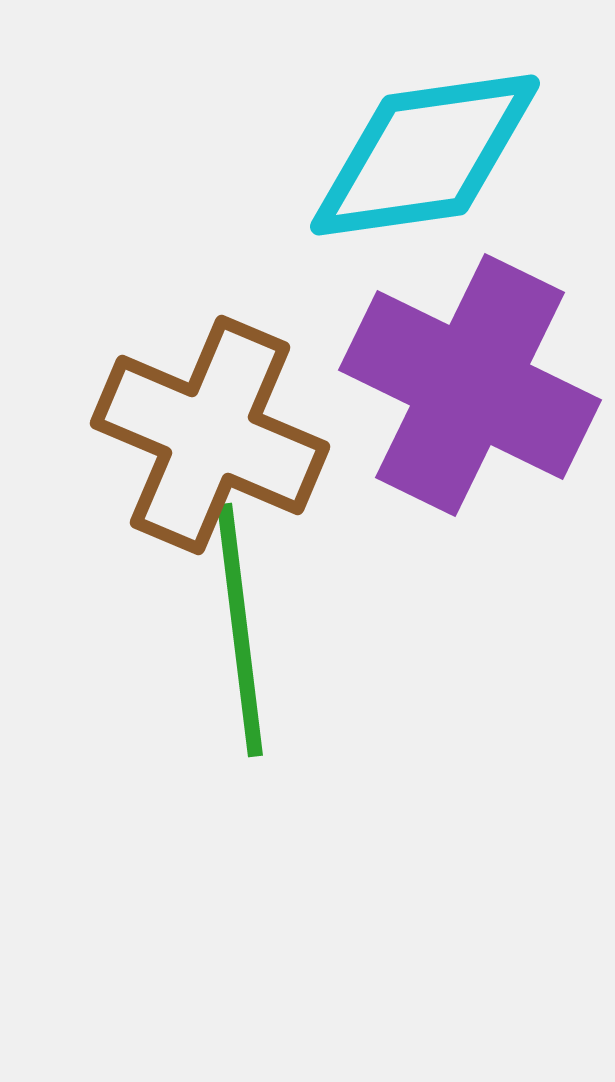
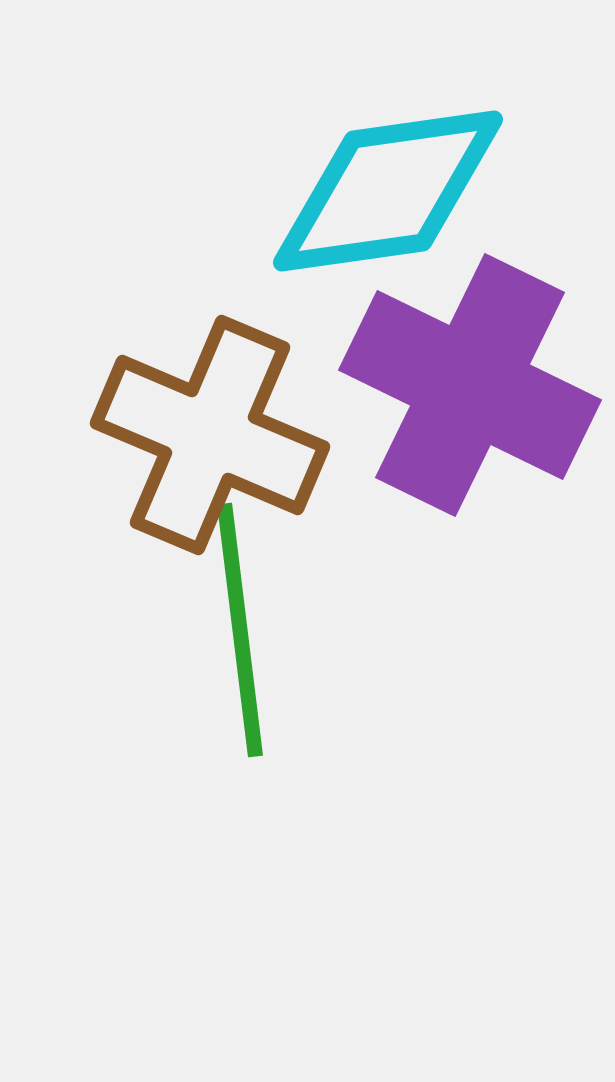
cyan diamond: moved 37 px left, 36 px down
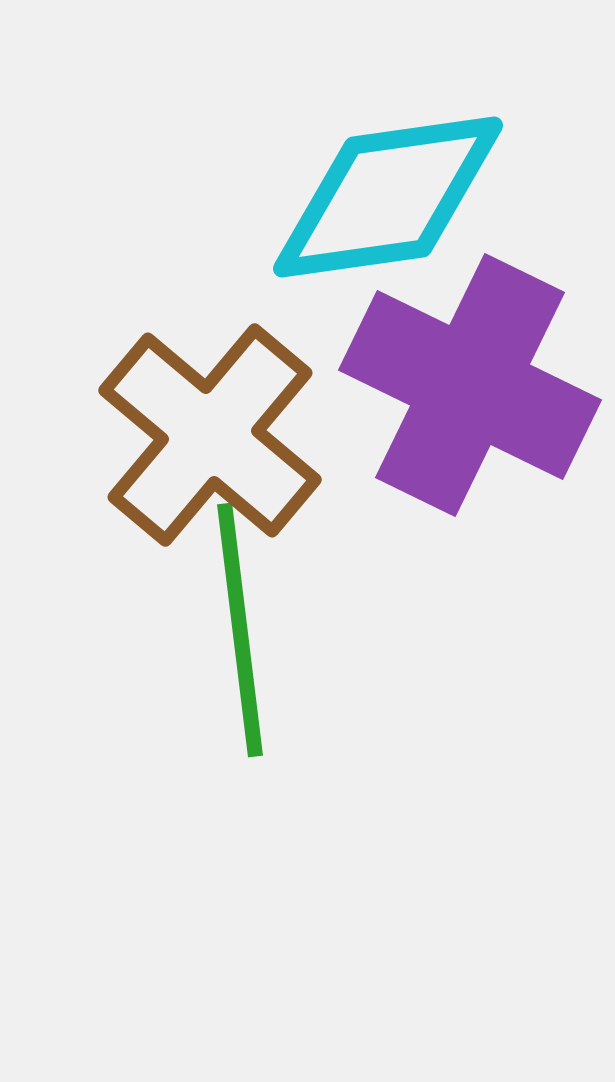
cyan diamond: moved 6 px down
brown cross: rotated 17 degrees clockwise
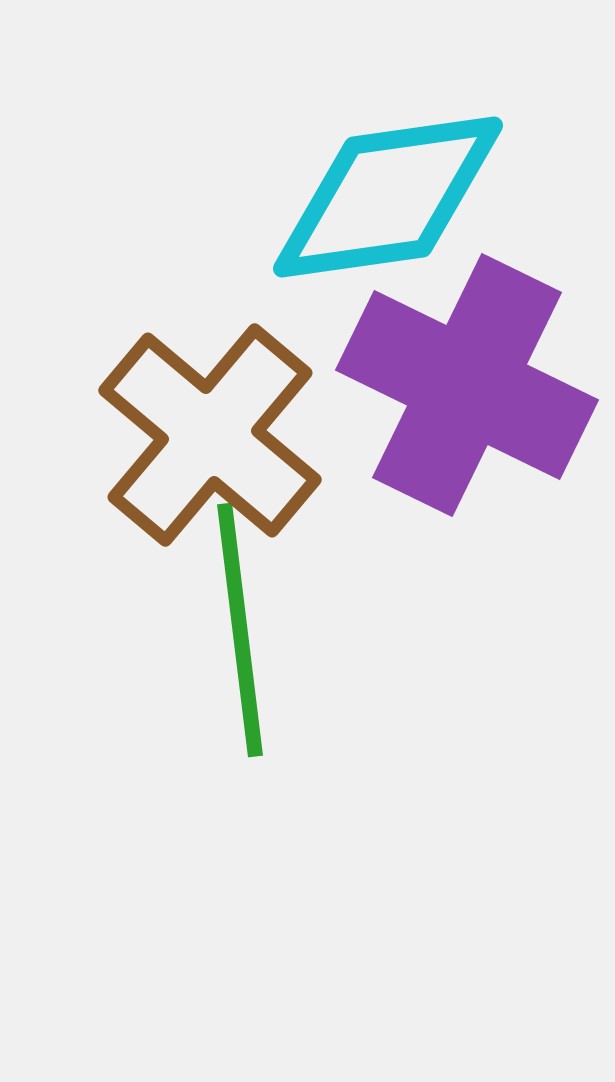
purple cross: moved 3 px left
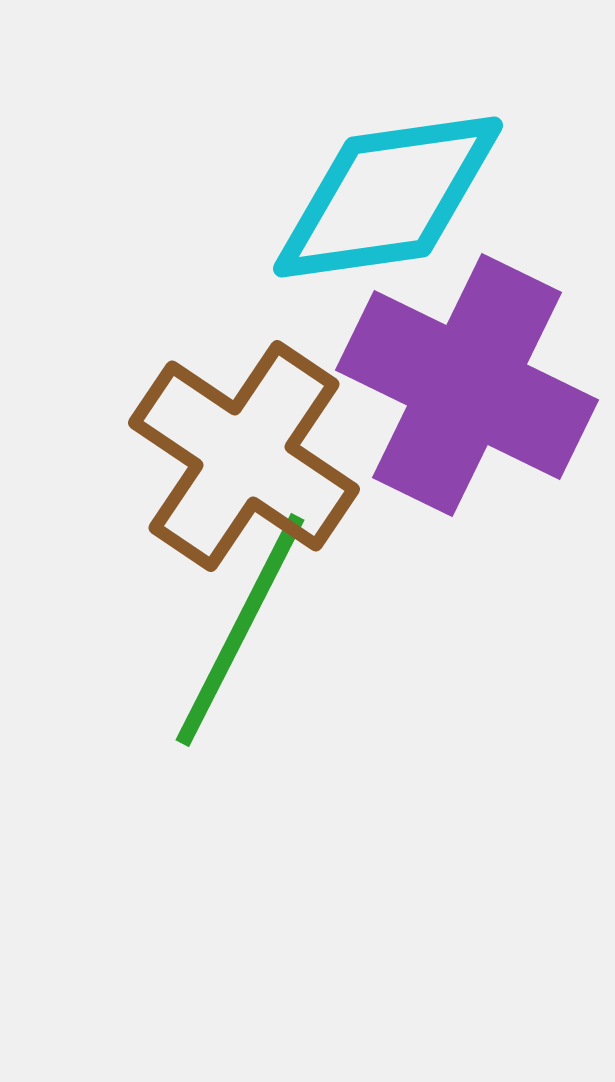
brown cross: moved 34 px right, 21 px down; rotated 6 degrees counterclockwise
green line: rotated 34 degrees clockwise
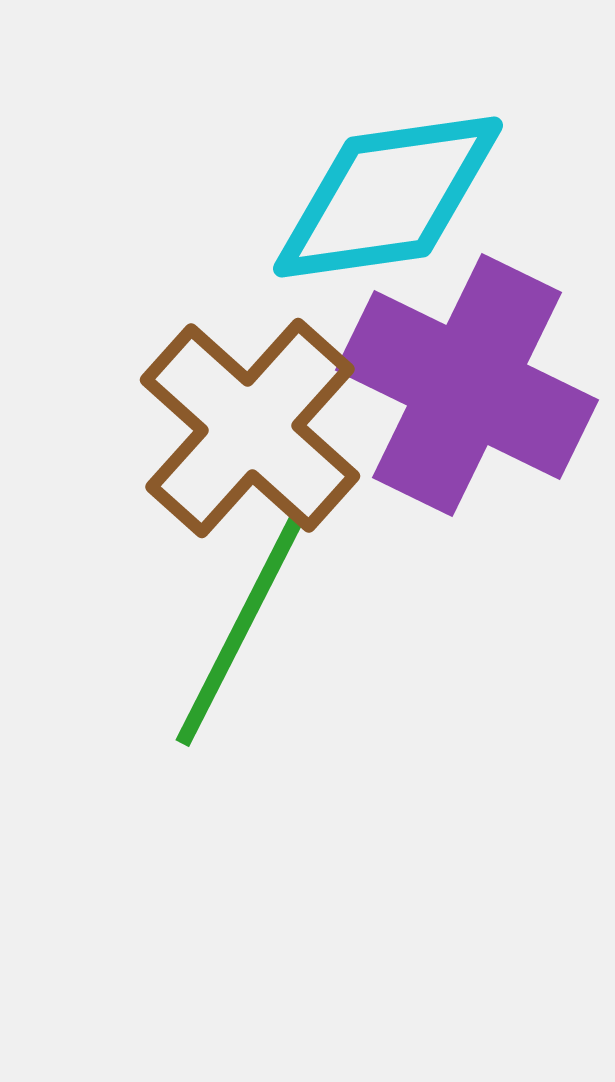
brown cross: moved 6 px right, 28 px up; rotated 8 degrees clockwise
